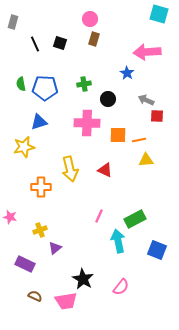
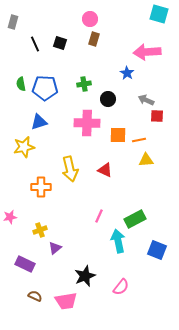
pink star: rotated 24 degrees counterclockwise
black star: moved 2 px right, 3 px up; rotated 20 degrees clockwise
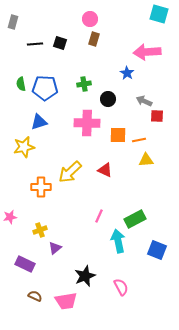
black line: rotated 70 degrees counterclockwise
gray arrow: moved 2 px left, 1 px down
yellow arrow: moved 3 px down; rotated 60 degrees clockwise
pink semicircle: rotated 66 degrees counterclockwise
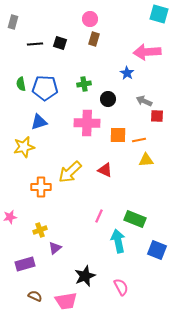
green rectangle: rotated 50 degrees clockwise
purple rectangle: rotated 42 degrees counterclockwise
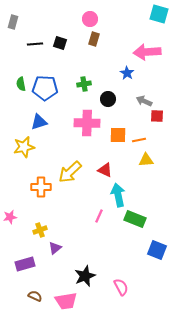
cyan arrow: moved 46 px up
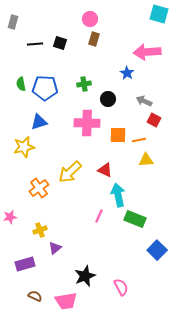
red square: moved 3 px left, 4 px down; rotated 24 degrees clockwise
orange cross: moved 2 px left, 1 px down; rotated 36 degrees counterclockwise
blue square: rotated 24 degrees clockwise
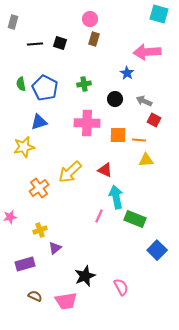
blue pentagon: rotated 25 degrees clockwise
black circle: moved 7 px right
orange line: rotated 16 degrees clockwise
cyan arrow: moved 2 px left, 2 px down
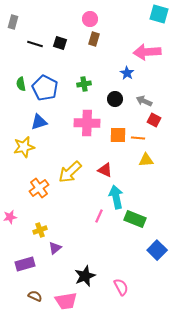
black line: rotated 21 degrees clockwise
orange line: moved 1 px left, 2 px up
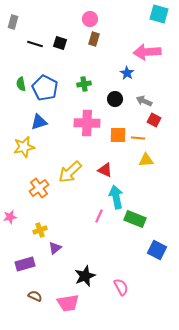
blue square: rotated 18 degrees counterclockwise
pink trapezoid: moved 2 px right, 2 px down
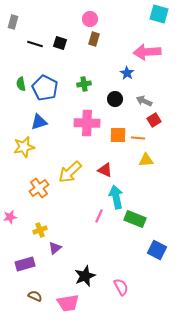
red square: rotated 32 degrees clockwise
